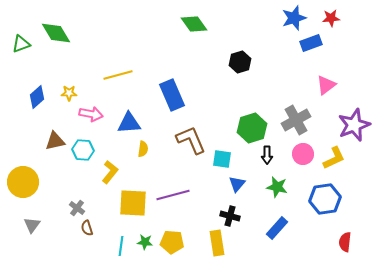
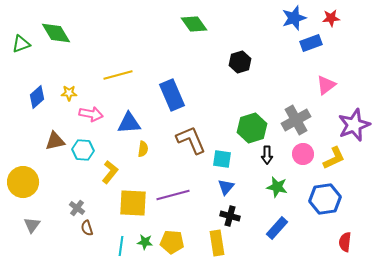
blue triangle at (237, 184): moved 11 px left, 3 px down
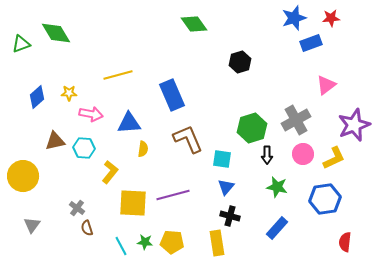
brown L-shape at (191, 140): moved 3 px left, 1 px up
cyan hexagon at (83, 150): moved 1 px right, 2 px up
yellow circle at (23, 182): moved 6 px up
cyan line at (121, 246): rotated 36 degrees counterclockwise
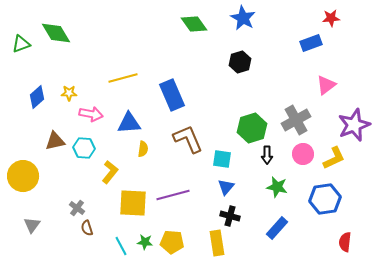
blue star at (294, 18): moved 51 px left; rotated 25 degrees counterclockwise
yellow line at (118, 75): moved 5 px right, 3 px down
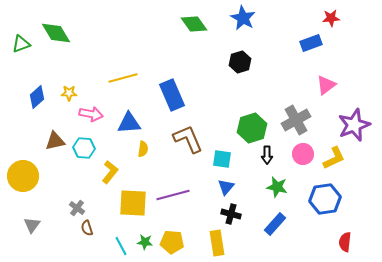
black cross at (230, 216): moved 1 px right, 2 px up
blue rectangle at (277, 228): moved 2 px left, 4 px up
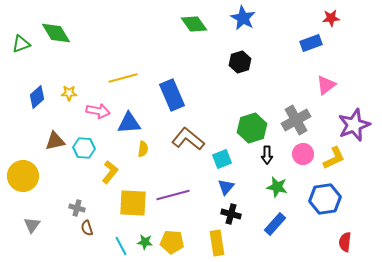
pink arrow at (91, 114): moved 7 px right, 3 px up
brown L-shape at (188, 139): rotated 28 degrees counterclockwise
cyan square at (222, 159): rotated 30 degrees counterclockwise
gray cross at (77, 208): rotated 21 degrees counterclockwise
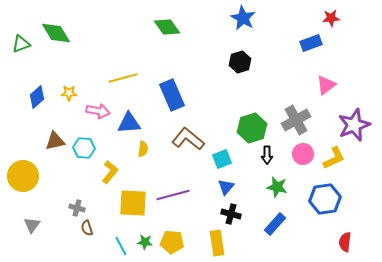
green diamond at (194, 24): moved 27 px left, 3 px down
